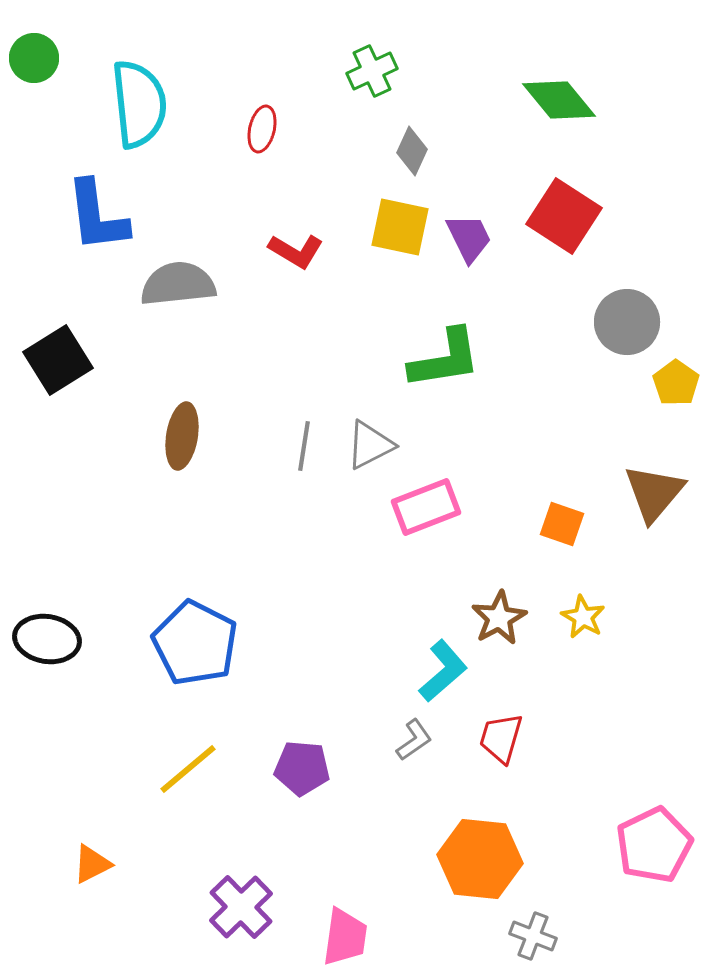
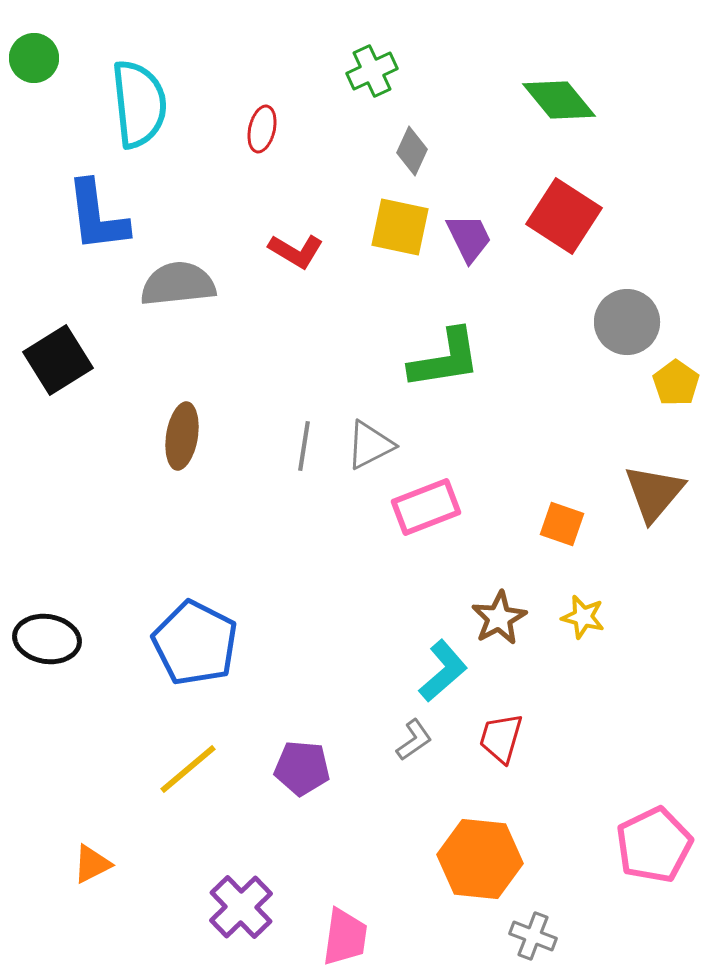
yellow star: rotated 15 degrees counterclockwise
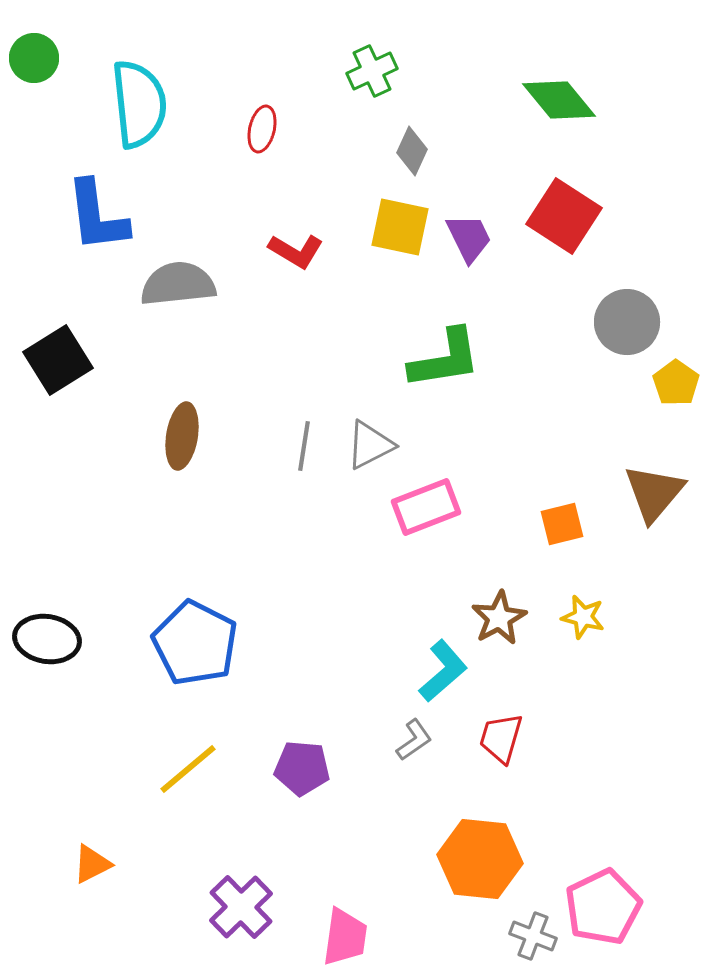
orange square: rotated 33 degrees counterclockwise
pink pentagon: moved 51 px left, 62 px down
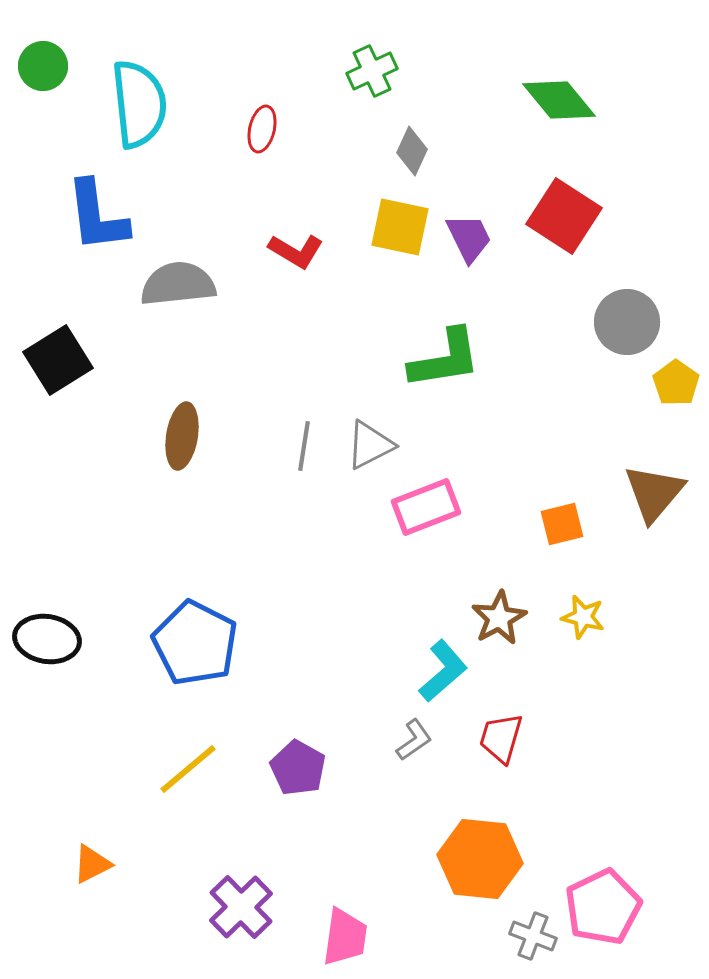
green circle: moved 9 px right, 8 px down
purple pentagon: moved 4 px left; rotated 24 degrees clockwise
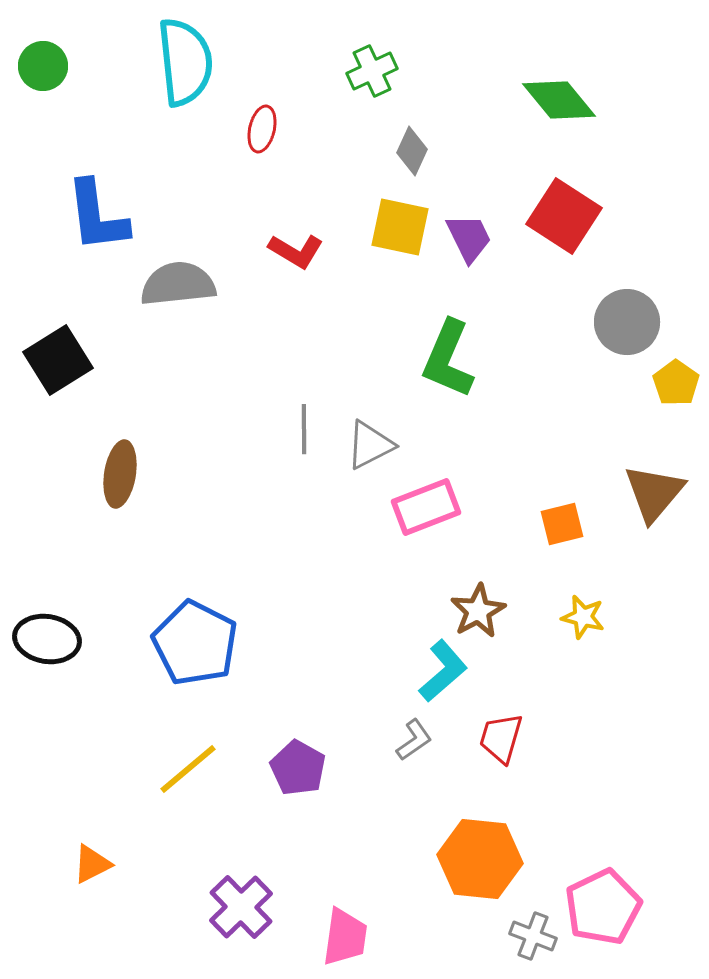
cyan semicircle: moved 46 px right, 42 px up
green L-shape: moved 3 px right; rotated 122 degrees clockwise
brown ellipse: moved 62 px left, 38 px down
gray line: moved 17 px up; rotated 9 degrees counterclockwise
brown star: moved 21 px left, 7 px up
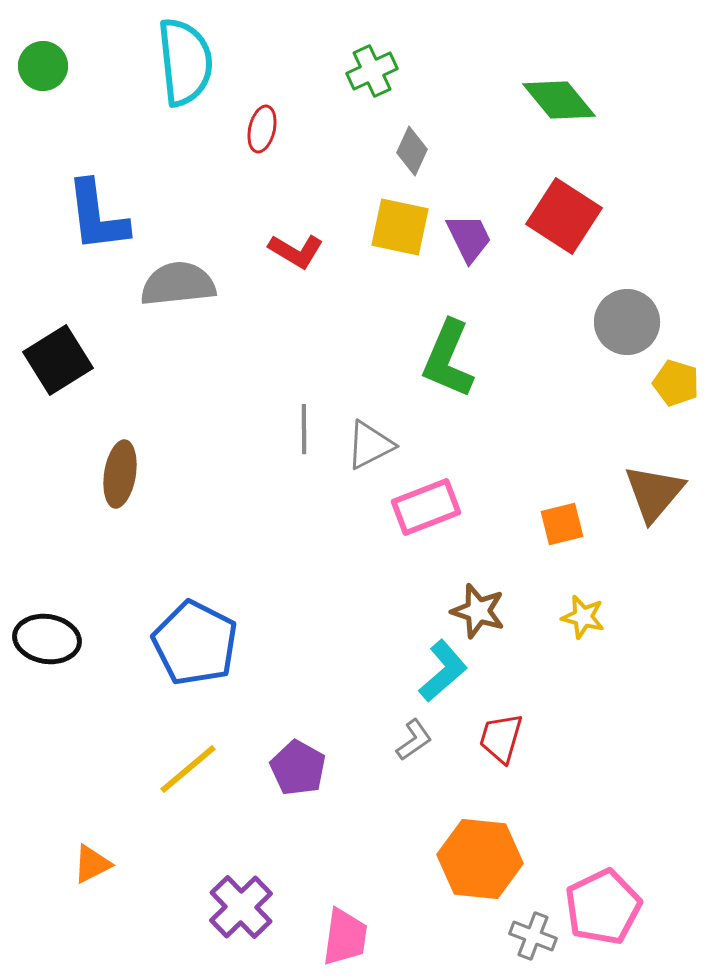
yellow pentagon: rotated 18 degrees counterclockwise
brown star: rotated 26 degrees counterclockwise
